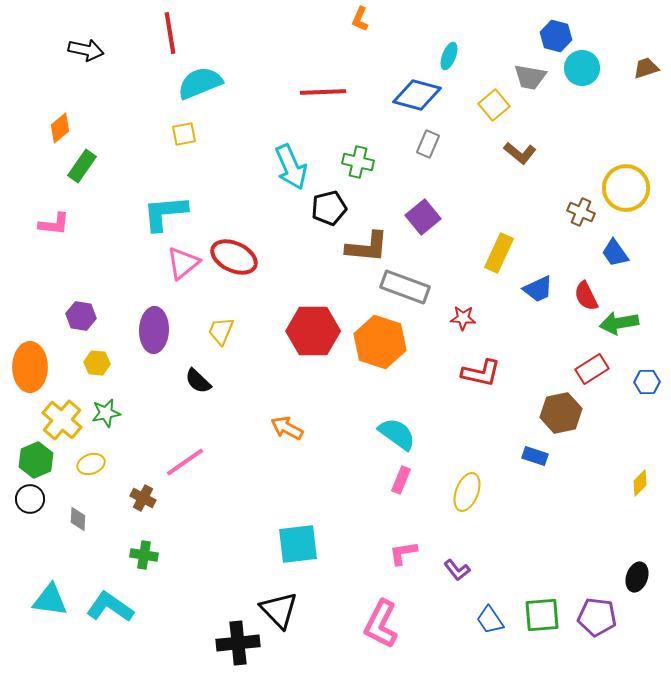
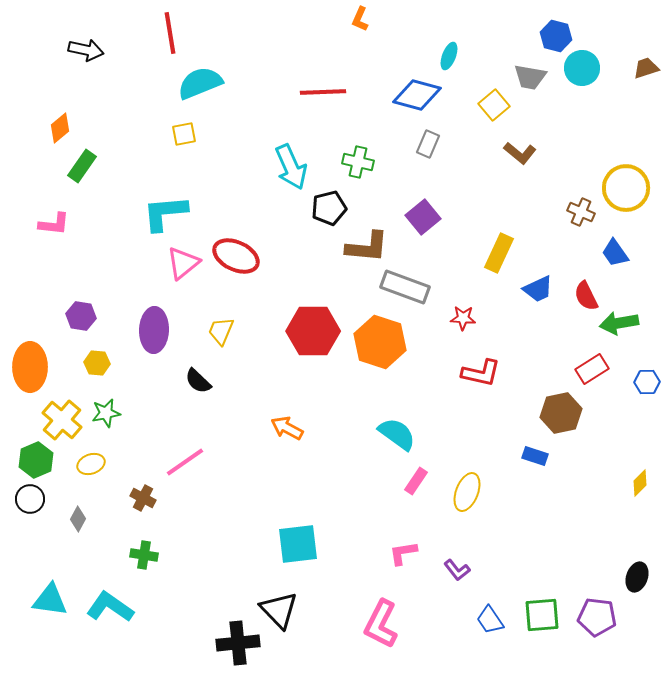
red ellipse at (234, 257): moved 2 px right, 1 px up
pink rectangle at (401, 480): moved 15 px right, 1 px down; rotated 12 degrees clockwise
gray diamond at (78, 519): rotated 25 degrees clockwise
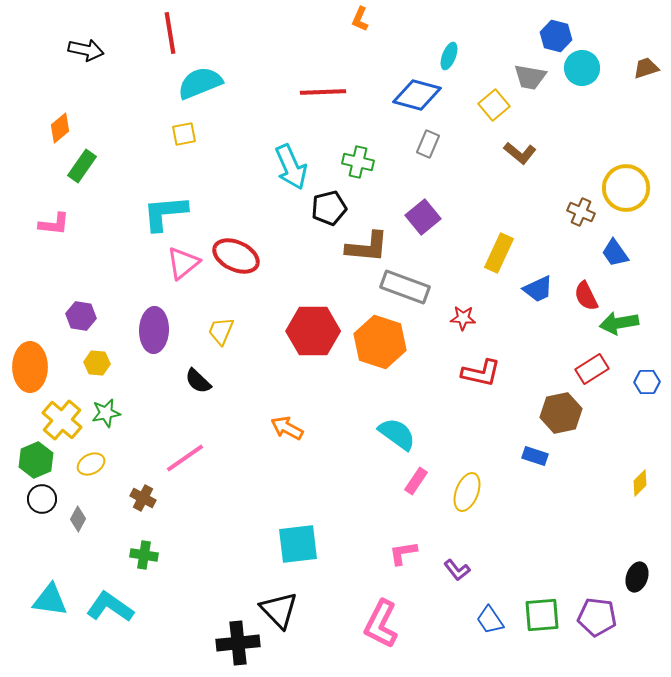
pink line at (185, 462): moved 4 px up
yellow ellipse at (91, 464): rotated 8 degrees counterclockwise
black circle at (30, 499): moved 12 px right
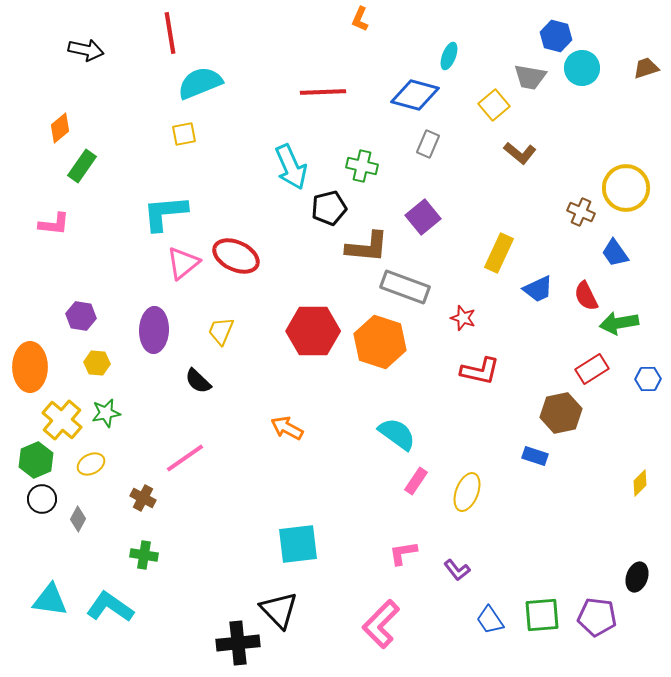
blue diamond at (417, 95): moved 2 px left
green cross at (358, 162): moved 4 px right, 4 px down
red star at (463, 318): rotated 15 degrees clockwise
red L-shape at (481, 373): moved 1 px left, 2 px up
blue hexagon at (647, 382): moved 1 px right, 3 px up
pink L-shape at (381, 624): rotated 18 degrees clockwise
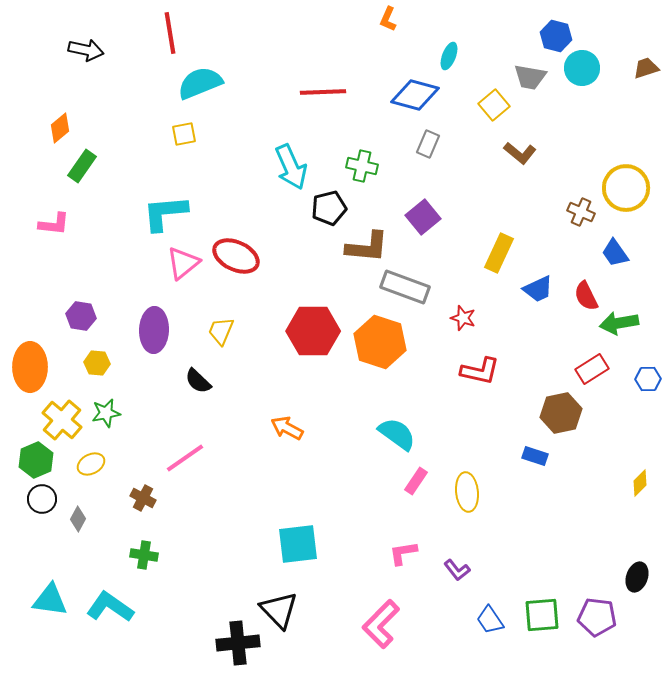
orange L-shape at (360, 19): moved 28 px right
yellow ellipse at (467, 492): rotated 27 degrees counterclockwise
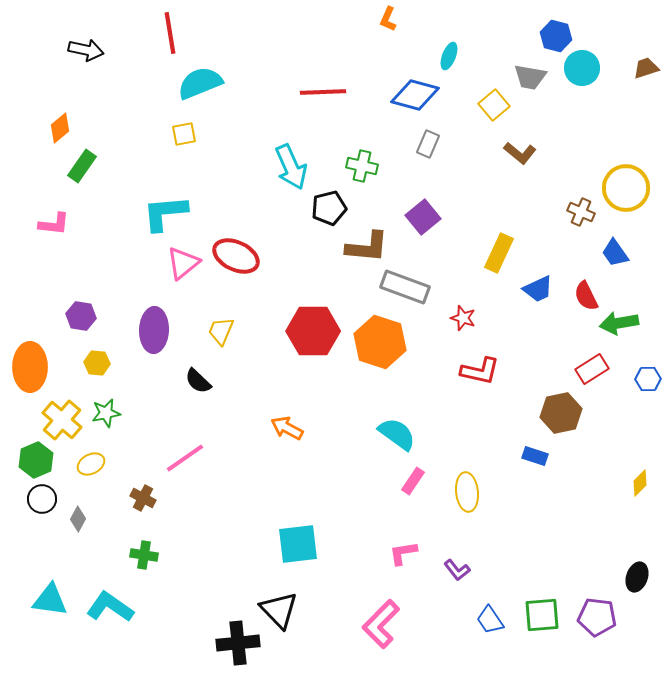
pink rectangle at (416, 481): moved 3 px left
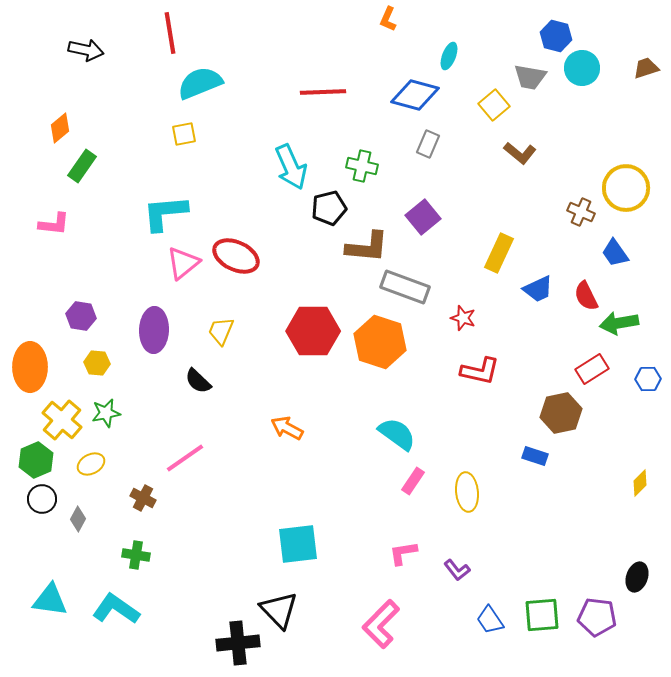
green cross at (144, 555): moved 8 px left
cyan L-shape at (110, 607): moved 6 px right, 2 px down
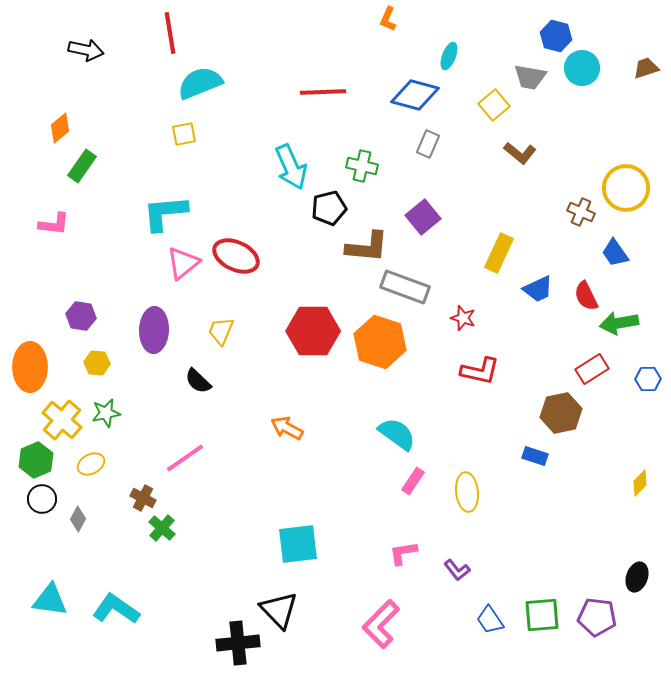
green cross at (136, 555): moved 26 px right, 27 px up; rotated 32 degrees clockwise
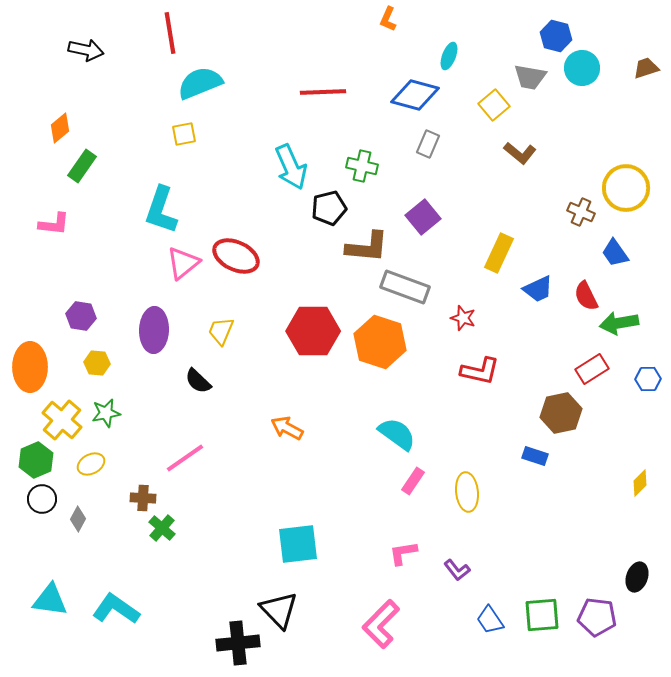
cyan L-shape at (165, 213): moved 4 px left, 3 px up; rotated 66 degrees counterclockwise
brown cross at (143, 498): rotated 25 degrees counterclockwise
